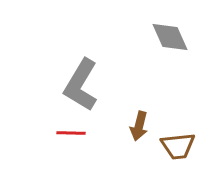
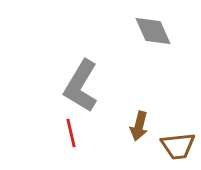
gray diamond: moved 17 px left, 6 px up
gray L-shape: moved 1 px down
red line: rotated 76 degrees clockwise
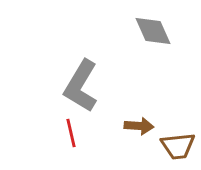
brown arrow: rotated 100 degrees counterclockwise
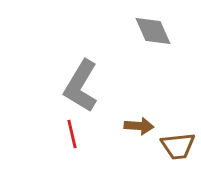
red line: moved 1 px right, 1 px down
